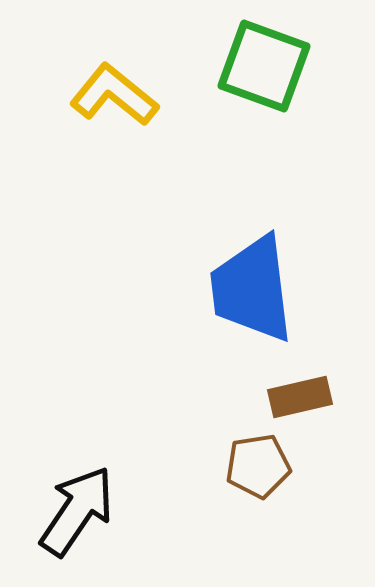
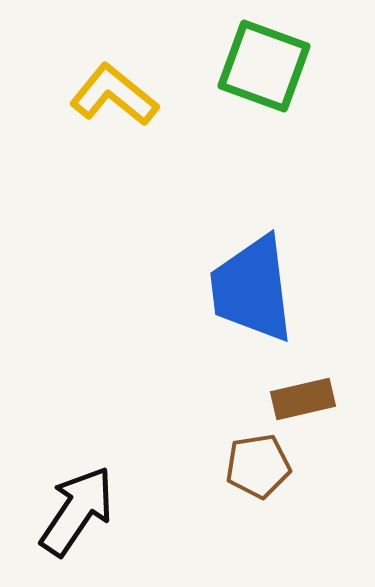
brown rectangle: moved 3 px right, 2 px down
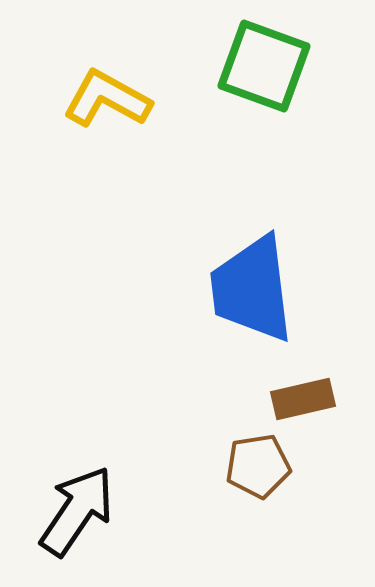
yellow L-shape: moved 7 px left, 4 px down; rotated 10 degrees counterclockwise
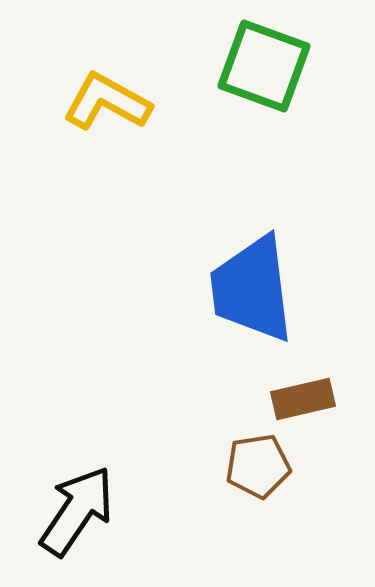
yellow L-shape: moved 3 px down
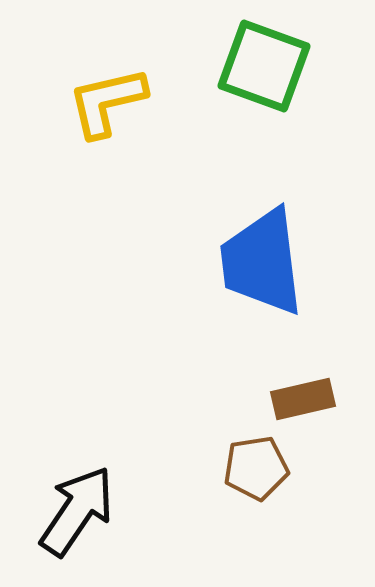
yellow L-shape: rotated 42 degrees counterclockwise
blue trapezoid: moved 10 px right, 27 px up
brown pentagon: moved 2 px left, 2 px down
